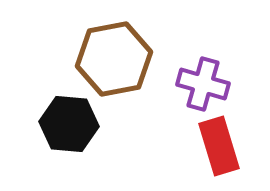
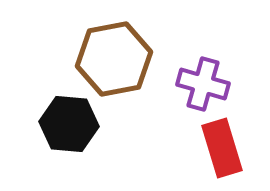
red rectangle: moved 3 px right, 2 px down
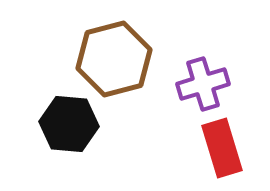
brown hexagon: rotated 4 degrees counterclockwise
purple cross: rotated 33 degrees counterclockwise
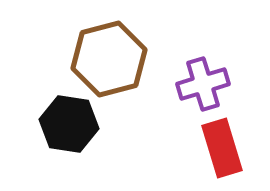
brown hexagon: moved 5 px left
black hexagon: rotated 4 degrees clockwise
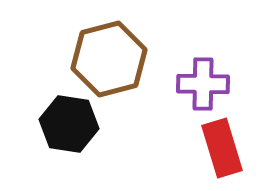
purple cross: rotated 18 degrees clockwise
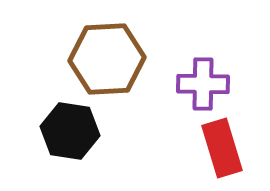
brown hexagon: moved 2 px left; rotated 12 degrees clockwise
black hexagon: moved 1 px right, 7 px down
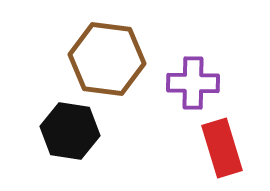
brown hexagon: rotated 10 degrees clockwise
purple cross: moved 10 px left, 1 px up
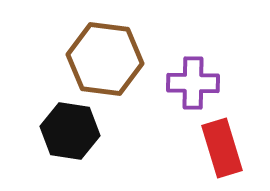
brown hexagon: moved 2 px left
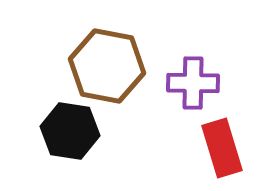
brown hexagon: moved 2 px right, 7 px down; rotated 4 degrees clockwise
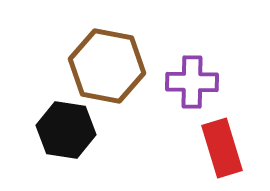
purple cross: moved 1 px left, 1 px up
black hexagon: moved 4 px left, 1 px up
